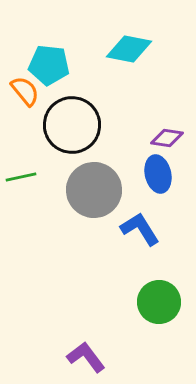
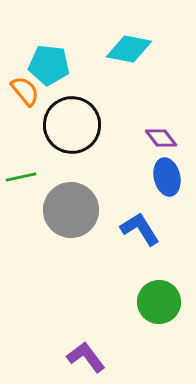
purple diamond: moved 6 px left; rotated 44 degrees clockwise
blue ellipse: moved 9 px right, 3 px down
gray circle: moved 23 px left, 20 px down
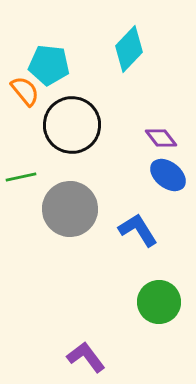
cyan diamond: rotated 57 degrees counterclockwise
blue ellipse: moved 1 px right, 2 px up; rotated 39 degrees counterclockwise
gray circle: moved 1 px left, 1 px up
blue L-shape: moved 2 px left, 1 px down
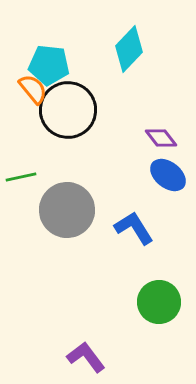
orange semicircle: moved 8 px right, 2 px up
black circle: moved 4 px left, 15 px up
gray circle: moved 3 px left, 1 px down
blue L-shape: moved 4 px left, 2 px up
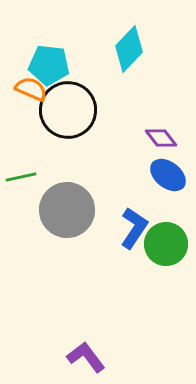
orange semicircle: moved 2 px left; rotated 28 degrees counterclockwise
blue L-shape: rotated 66 degrees clockwise
green circle: moved 7 px right, 58 px up
